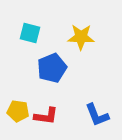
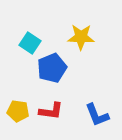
cyan square: moved 10 px down; rotated 20 degrees clockwise
red L-shape: moved 5 px right, 5 px up
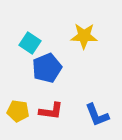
yellow star: moved 3 px right, 1 px up
blue pentagon: moved 5 px left
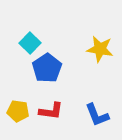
yellow star: moved 16 px right, 13 px down; rotated 8 degrees clockwise
cyan square: rotated 10 degrees clockwise
blue pentagon: rotated 12 degrees counterclockwise
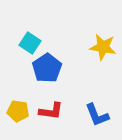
cyan square: rotated 10 degrees counterclockwise
yellow star: moved 3 px right, 2 px up
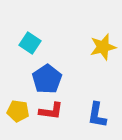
yellow star: rotated 24 degrees counterclockwise
blue pentagon: moved 11 px down
blue L-shape: rotated 32 degrees clockwise
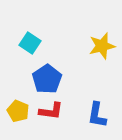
yellow star: moved 1 px left, 1 px up
yellow pentagon: rotated 15 degrees clockwise
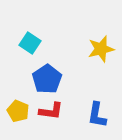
yellow star: moved 1 px left, 3 px down
